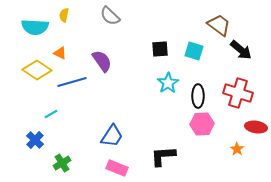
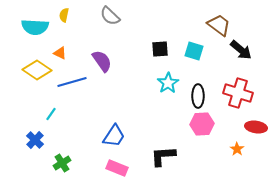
cyan line: rotated 24 degrees counterclockwise
blue trapezoid: moved 2 px right
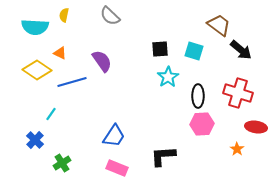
cyan star: moved 6 px up
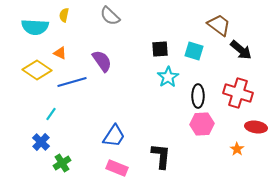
blue cross: moved 6 px right, 2 px down
black L-shape: moved 2 px left; rotated 100 degrees clockwise
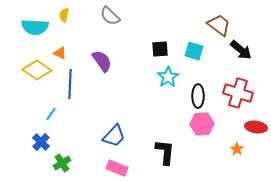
blue line: moved 2 px left, 2 px down; rotated 72 degrees counterclockwise
blue trapezoid: rotated 10 degrees clockwise
black L-shape: moved 4 px right, 4 px up
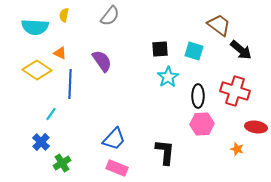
gray semicircle: rotated 95 degrees counterclockwise
red cross: moved 3 px left, 2 px up
blue trapezoid: moved 3 px down
orange star: rotated 16 degrees counterclockwise
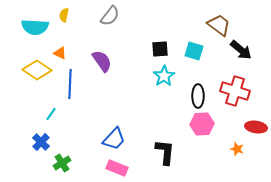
cyan star: moved 4 px left, 1 px up
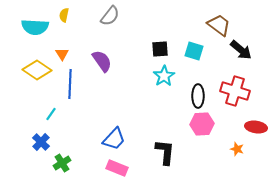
orange triangle: moved 2 px right, 1 px down; rotated 32 degrees clockwise
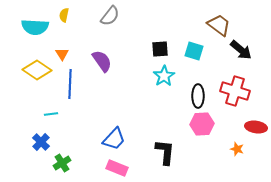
cyan line: rotated 48 degrees clockwise
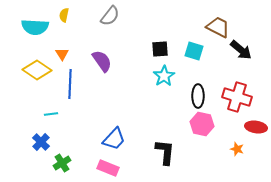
brown trapezoid: moved 1 px left, 2 px down; rotated 10 degrees counterclockwise
red cross: moved 2 px right, 6 px down
pink hexagon: rotated 15 degrees clockwise
pink rectangle: moved 9 px left
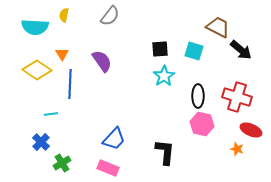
red ellipse: moved 5 px left, 3 px down; rotated 15 degrees clockwise
